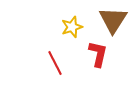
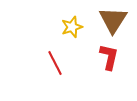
red L-shape: moved 11 px right, 3 px down
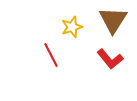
red L-shape: moved 1 px right, 2 px down; rotated 128 degrees clockwise
red line: moved 4 px left, 8 px up
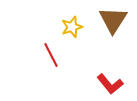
red L-shape: moved 25 px down
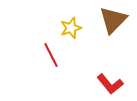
brown triangle: rotated 12 degrees clockwise
yellow star: moved 1 px left, 1 px down
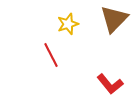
brown triangle: moved 1 px right, 1 px up
yellow star: moved 3 px left, 4 px up
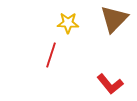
yellow star: moved 1 px up; rotated 20 degrees clockwise
red line: rotated 45 degrees clockwise
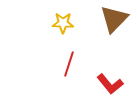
yellow star: moved 5 px left
red line: moved 18 px right, 9 px down
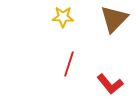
yellow star: moved 6 px up
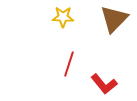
red L-shape: moved 6 px left
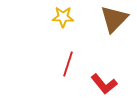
red line: moved 1 px left
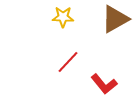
brown triangle: moved 1 px right; rotated 16 degrees clockwise
red line: moved 2 px up; rotated 25 degrees clockwise
